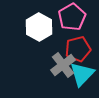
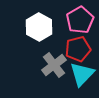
pink pentagon: moved 8 px right, 3 px down
gray cross: moved 9 px left
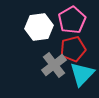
pink pentagon: moved 8 px left
white hexagon: rotated 24 degrees clockwise
red pentagon: moved 5 px left
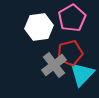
pink pentagon: moved 2 px up
red pentagon: moved 3 px left, 4 px down
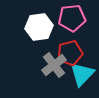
pink pentagon: rotated 24 degrees clockwise
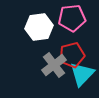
red pentagon: moved 2 px right, 2 px down
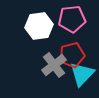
pink pentagon: moved 1 px down
white hexagon: moved 1 px up
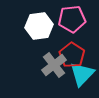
red pentagon: rotated 25 degrees counterclockwise
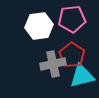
gray cross: moved 1 px left, 1 px up; rotated 25 degrees clockwise
cyan triangle: moved 2 px down; rotated 32 degrees clockwise
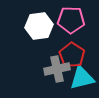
pink pentagon: moved 1 px left, 1 px down; rotated 8 degrees clockwise
gray cross: moved 4 px right, 5 px down
cyan triangle: moved 2 px down
